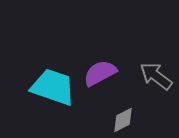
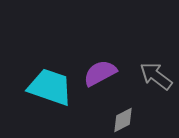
cyan trapezoid: moved 3 px left
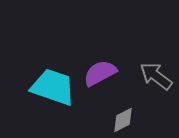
cyan trapezoid: moved 3 px right
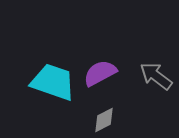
cyan trapezoid: moved 5 px up
gray diamond: moved 19 px left
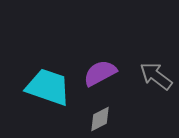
cyan trapezoid: moved 5 px left, 5 px down
gray diamond: moved 4 px left, 1 px up
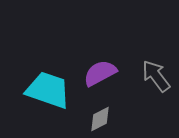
gray arrow: rotated 16 degrees clockwise
cyan trapezoid: moved 3 px down
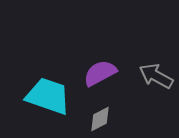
gray arrow: rotated 24 degrees counterclockwise
cyan trapezoid: moved 6 px down
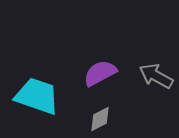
cyan trapezoid: moved 11 px left
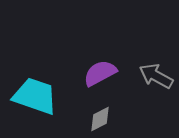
cyan trapezoid: moved 2 px left
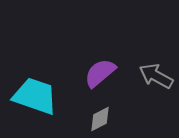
purple semicircle: rotated 12 degrees counterclockwise
